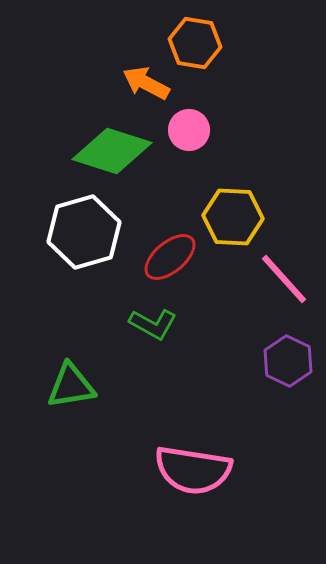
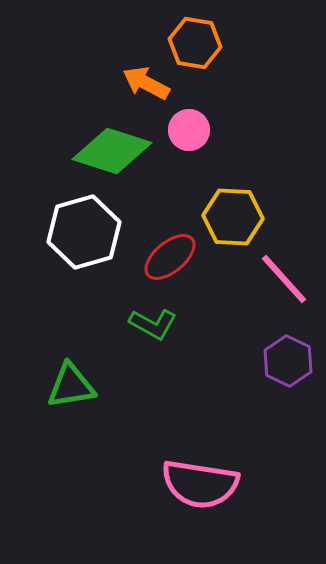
pink semicircle: moved 7 px right, 14 px down
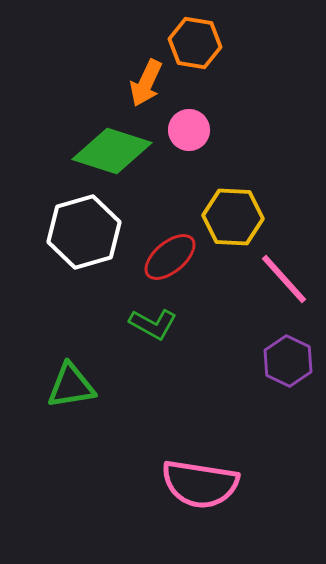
orange arrow: rotated 93 degrees counterclockwise
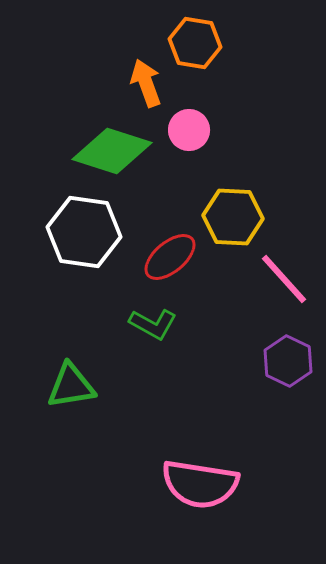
orange arrow: rotated 135 degrees clockwise
white hexagon: rotated 24 degrees clockwise
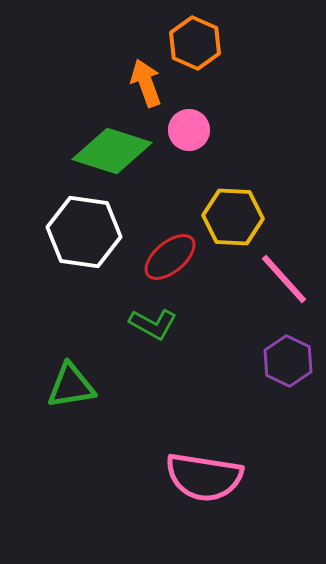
orange hexagon: rotated 15 degrees clockwise
pink semicircle: moved 4 px right, 7 px up
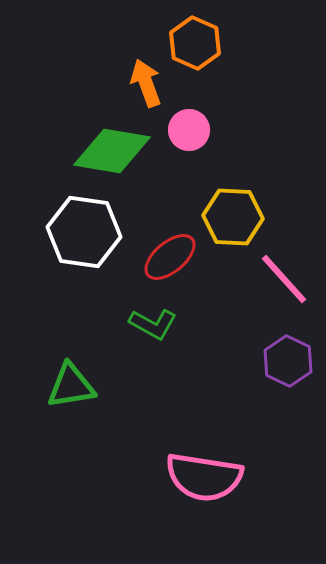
green diamond: rotated 8 degrees counterclockwise
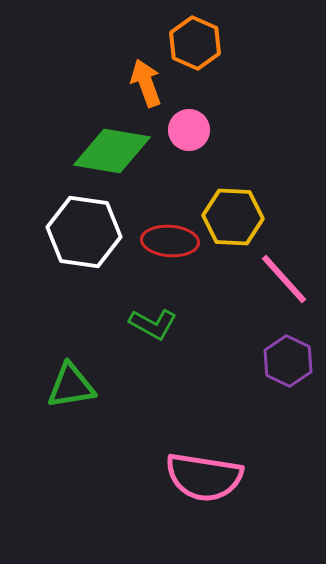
red ellipse: moved 16 px up; rotated 44 degrees clockwise
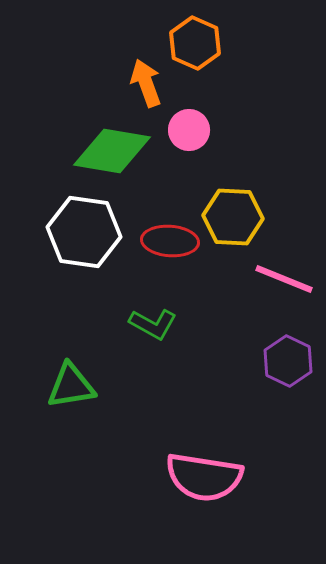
pink line: rotated 26 degrees counterclockwise
